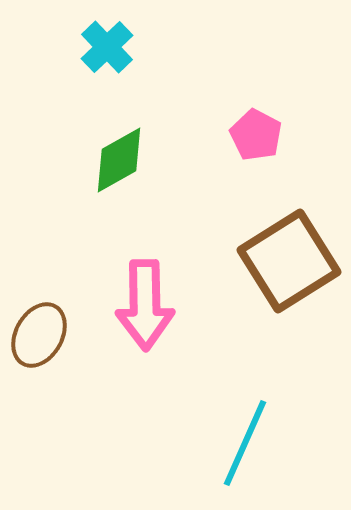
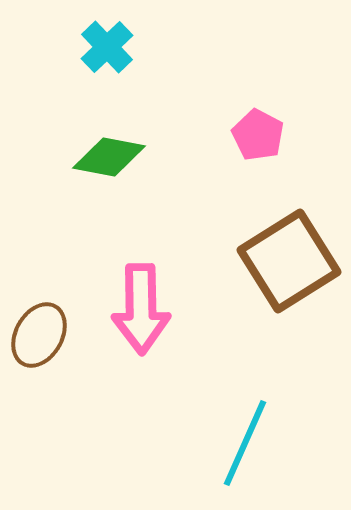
pink pentagon: moved 2 px right
green diamond: moved 10 px left, 3 px up; rotated 40 degrees clockwise
pink arrow: moved 4 px left, 4 px down
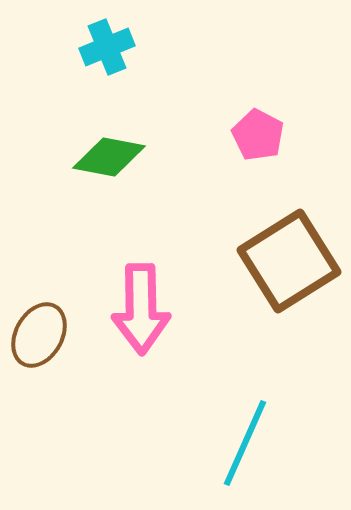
cyan cross: rotated 22 degrees clockwise
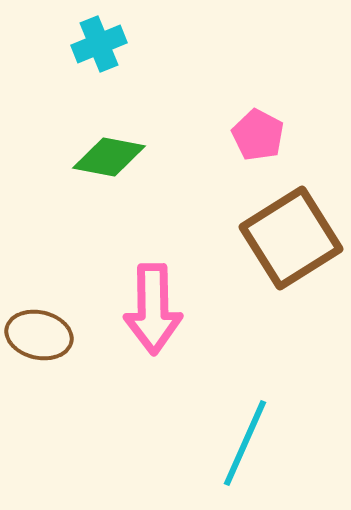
cyan cross: moved 8 px left, 3 px up
brown square: moved 2 px right, 23 px up
pink arrow: moved 12 px right
brown ellipse: rotated 74 degrees clockwise
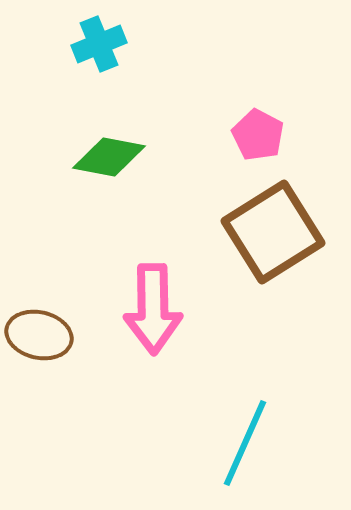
brown square: moved 18 px left, 6 px up
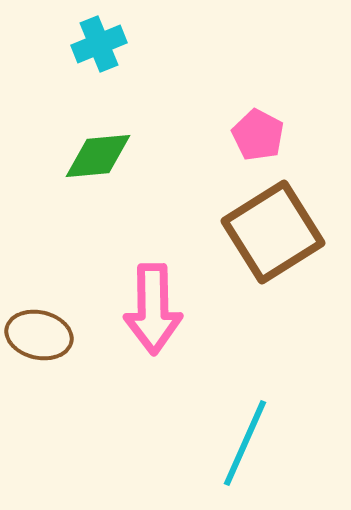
green diamond: moved 11 px left, 1 px up; rotated 16 degrees counterclockwise
